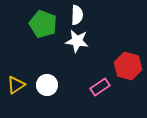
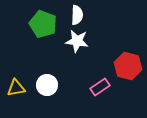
yellow triangle: moved 3 px down; rotated 24 degrees clockwise
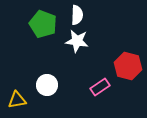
yellow triangle: moved 1 px right, 12 px down
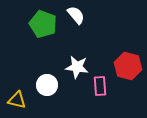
white semicircle: moved 1 px left; rotated 42 degrees counterclockwise
white star: moved 26 px down
pink rectangle: moved 1 px up; rotated 60 degrees counterclockwise
yellow triangle: rotated 24 degrees clockwise
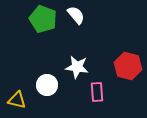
green pentagon: moved 5 px up
pink rectangle: moved 3 px left, 6 px down
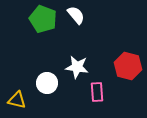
white circle: moved 2 px up
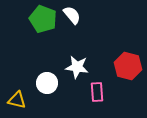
white semicircle: moved 4 px left
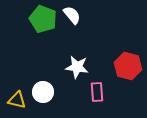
white circle: moved 4 px left, 9 px down
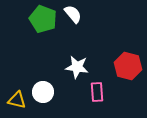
white semicircle: moved 1 px right, 1 px up
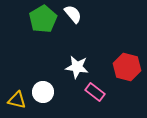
green pentagon: rotated 20 degrees clockwise
red hexagon: moved 1 px left, 1 px down
pink rectangle: moved 2 px left; rotated 48 degrees counterclockwise
